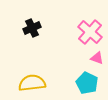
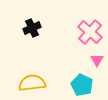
pink triangle: moved 2 px down; rotated 40 degrees clockwise
cyan pentagon: moved 5 px left, 2 px down
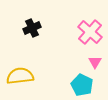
pink triangle: moved 2 px left, 2 px down
yellow semicircle: moved 12 px left, 7 px up
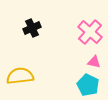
pink triangle: moved 1 px left; rotated 48 degrees counterclockwise
cyan pentagon: moved 6 px right
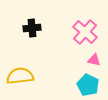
black cross: rotated 18 degrees clockwise
pink cross: moved 5 px left
pink triangle: moved 2 px up
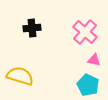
yellow semicircle: rotated 24 degrees clockwise
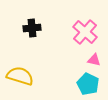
cyan pentagon: moved 1 px up
